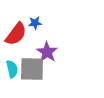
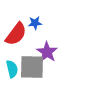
gray square: moved 2 px up
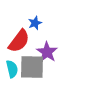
blue star: rotated 16 degrees counterclockwise
red semicircle: moved 3 px right, 7 px down
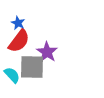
blue star: moved 17 px left; rotated 24 degrees counterclockwise
cyan semicircle: moved 6 px down; rotated 30 degrees counterclockwise
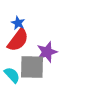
red semicircle: moved 1 px left, 1 px up
purple star: rotated 20 degrees clockwise
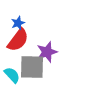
blue star: rotated 24 degrees clockwise
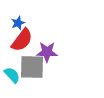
red semicircle: moved 4 px right
purple star: rotated 20 degrees clockwise
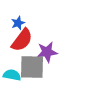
purple star: rotated 10 degrees counterclockwise
cyan semicircle: rotated 36 degrees counterclockwise
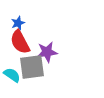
red semicircle: moved 2 px left, 2 px down; rotated 115 degrees clockwise
gray square: rotated 8 degrees counterclockwise
cyan semicircle: rotated 24 degrees clockwise
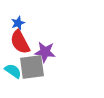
purple star: moved 2 px left; rotated 15 degrees clockwise
cyan semicircle: moved 1 px right, 4 px up
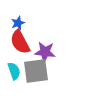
gray square: moved 4 px right, 4 px down
cyan semicircle: moved 1 px right; rotated 36 degrees clockwise
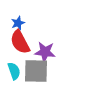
gray square: rotated 8 degrees clockwise
